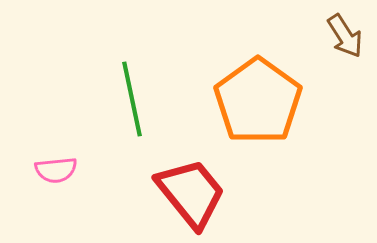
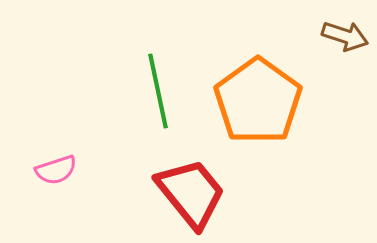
brown arrow: rotated 39 degrees counterclockwise
green line: moved 26 px right, 8 px up
pink semicircle: rotated 12 degrees counterclockwise
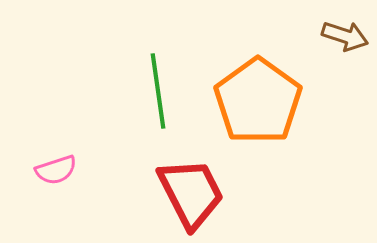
green line: rotated 4 degrees clockwise
red trapezoid: rotated 12 degrees clockwise
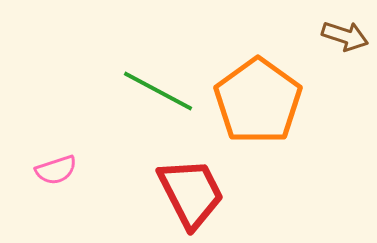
green line: rotated 54 degrees counterclockwise
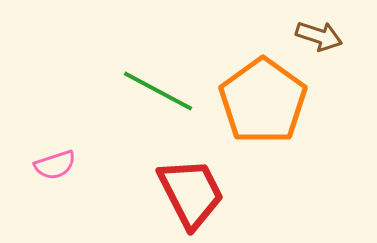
brown arrow: moved 26 px left
orange pentagon: moved 5 px right
pink semicircle: moved 1 px left, 5 px up
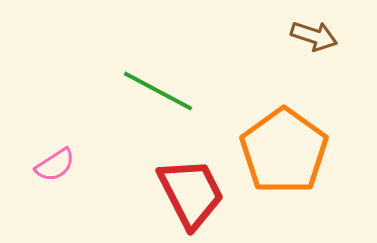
brown arrow: moved 5 px left
orange pentagon: moved 21 px right, 50 px down
pink semicircle: rotated 15 degrees counterclockwise
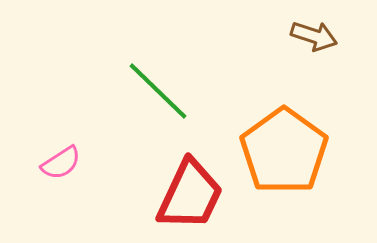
green line: rotated 16 degrees clockwise
pink semicircle: moved 6 px right, 2 px up
red trapezoid: moved 1 px left, 2 px down; rotated 52 degrees clockwise
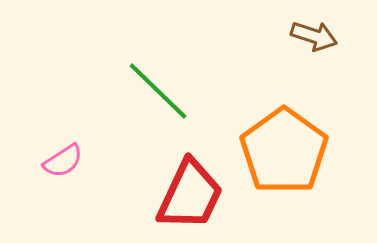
pink semicircle: moved 2 px right, 2 px up
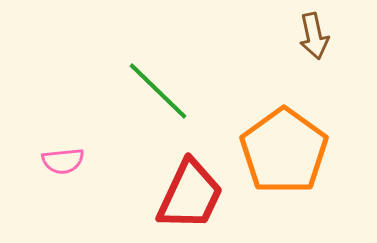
brown arrow: rotated 60 degrees clockwise
pink semicircle: rotated 27 degrees clockwise
